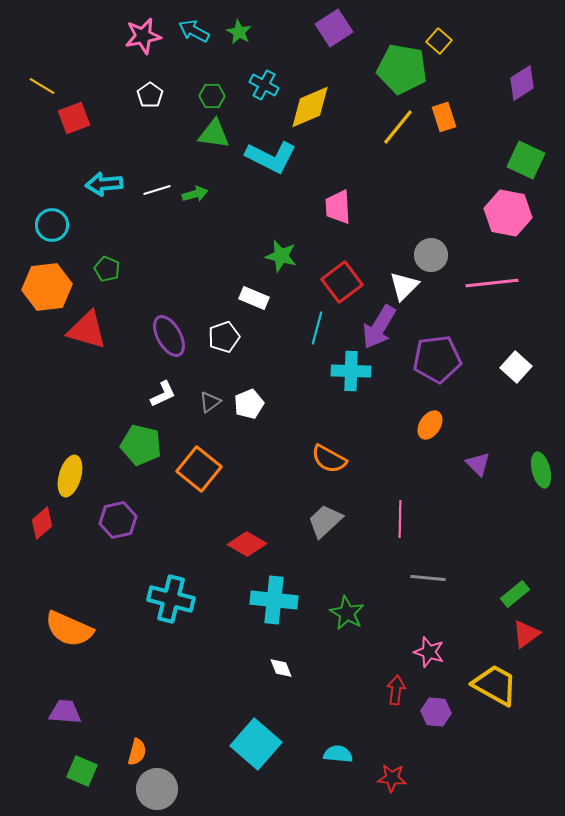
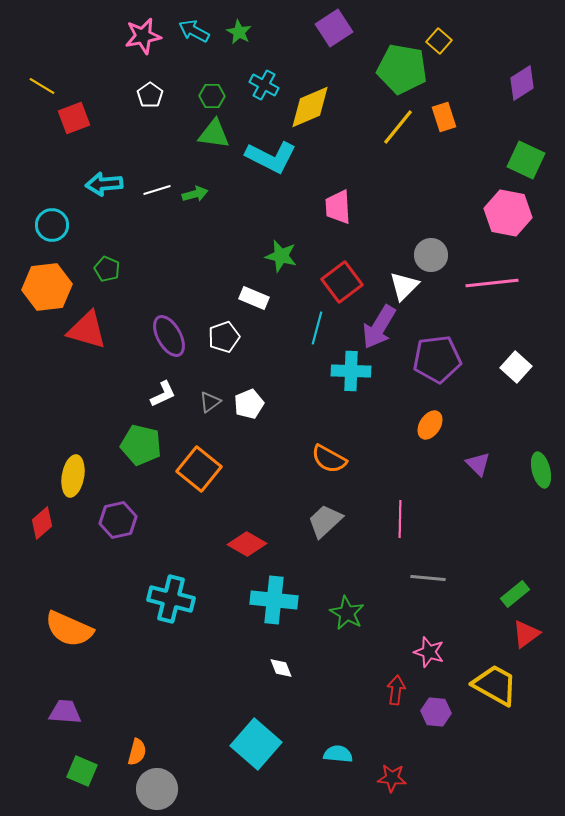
yellow ellipse at (70, 476): moved 3 px right; rotated 6 degrees counterclockwise
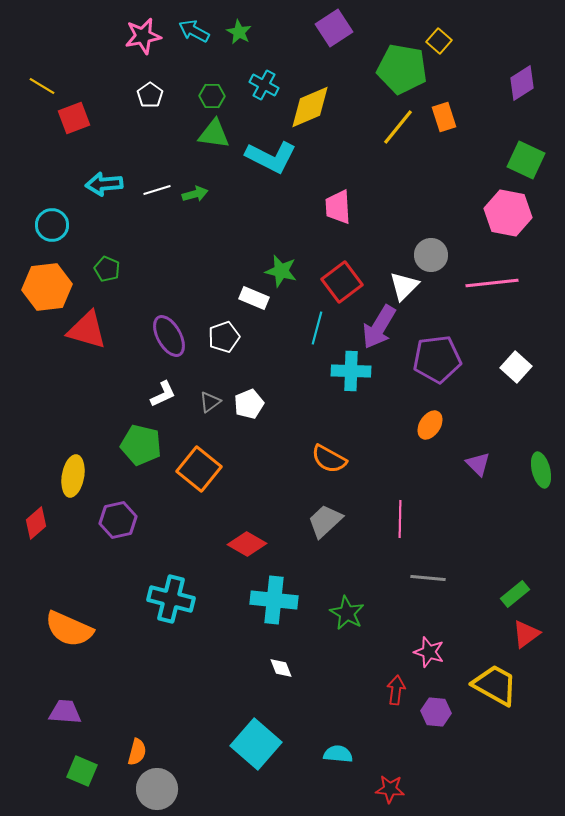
green star at (281, 256): moved 15 px down
red diamond at (42, 523): moved 6 px left
red star at (392, 778): moved 2 px left, 11 px down
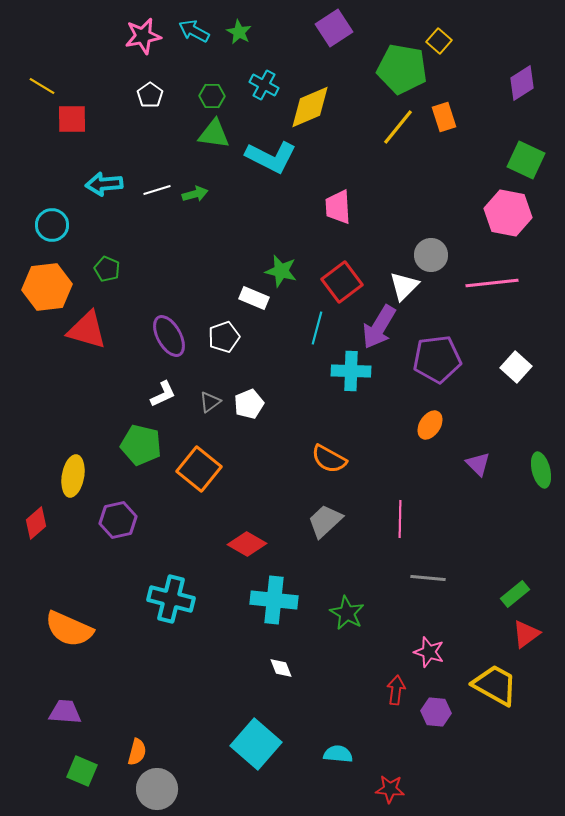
red square at (74, 118): moved 2 px left, 1 px down; rotated 20 degrees clockwise
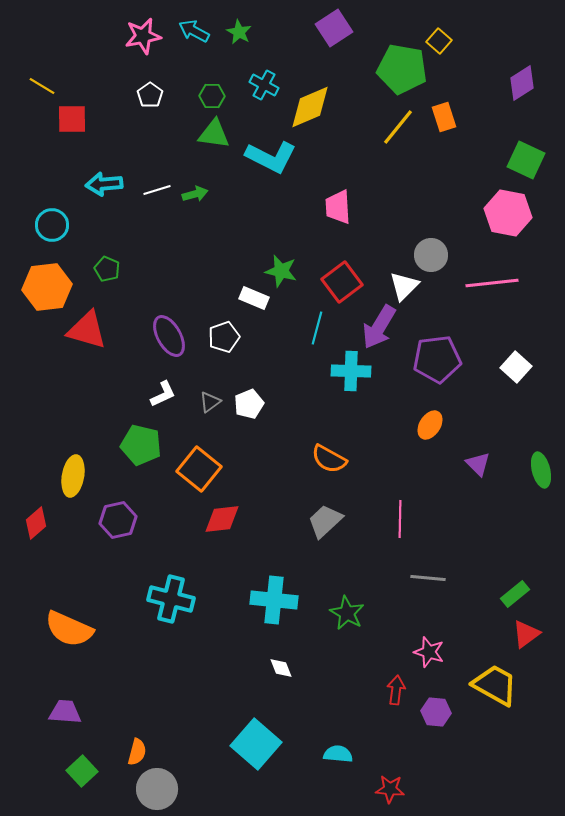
red diamond at (247, 544): moved 25 px left, 25 px up; rotated 36 degrees counterclockwise
green square at (82, 771): rotated 24 degrees clockwise
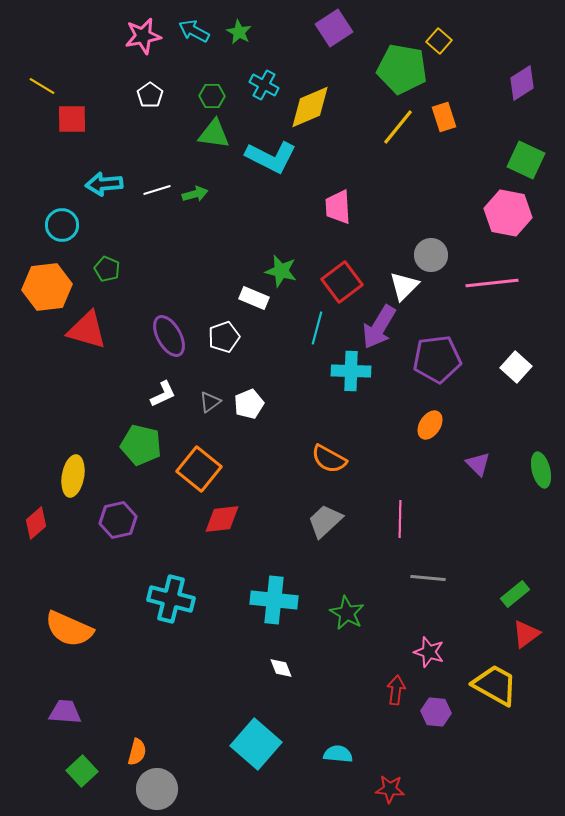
cyan circle at (52, 225): moved 10 px right
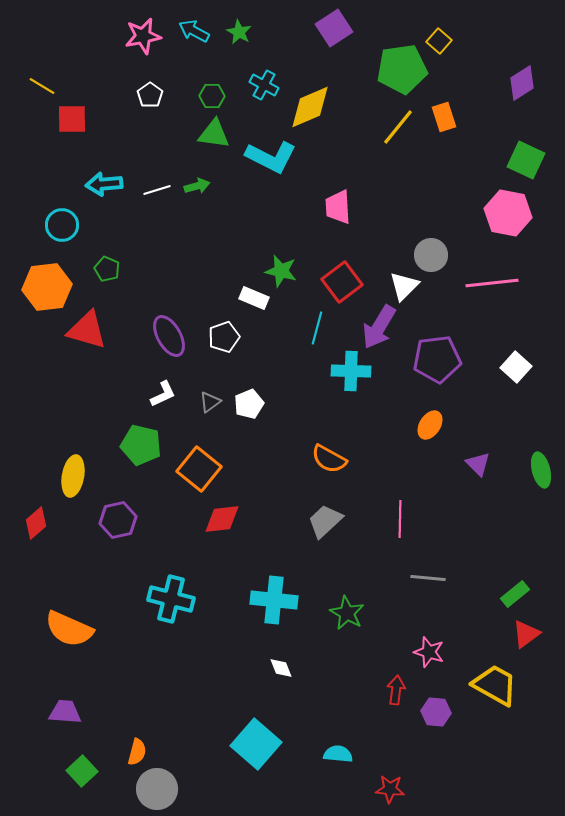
green pentagon at (402, 69): rotated 18 degrees counterclockwise
green arrow at (195, 194): moved 2 px right, 8 px up
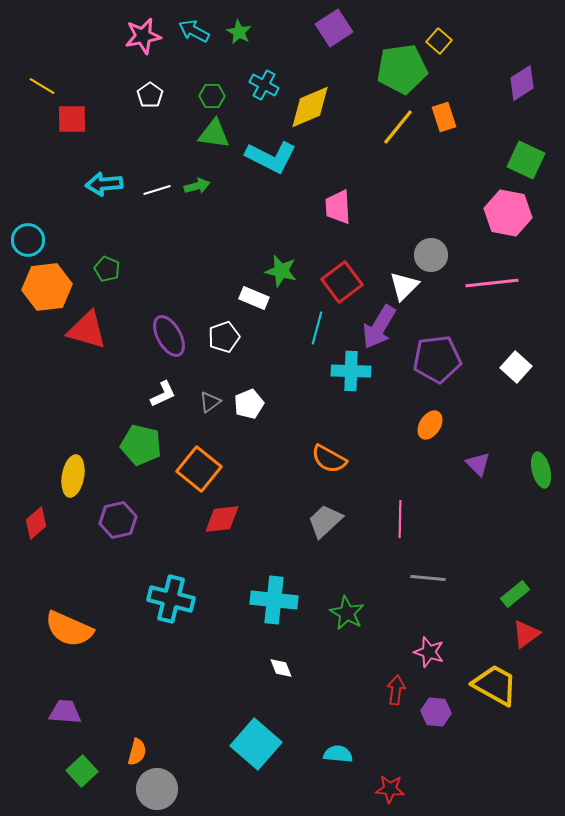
cyan circle at (62, 225): moved 34 px left, 15 px down
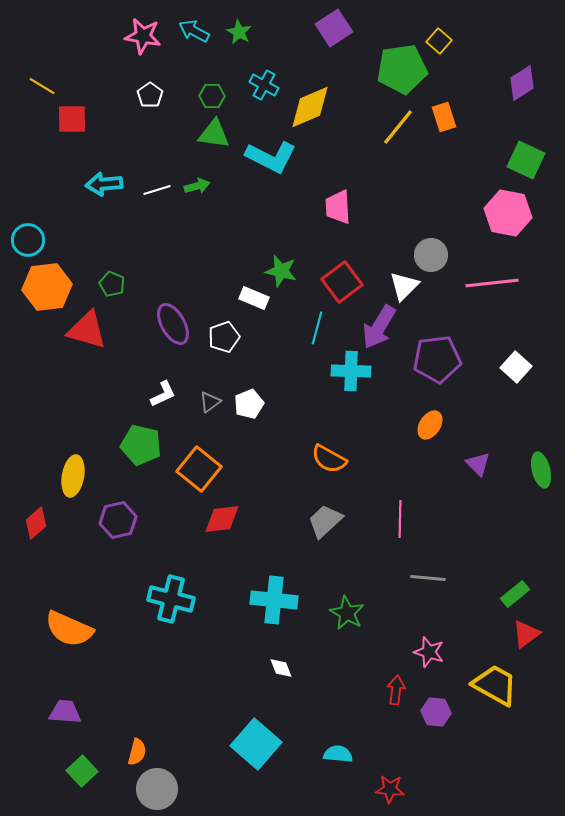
pink star at (143, 36): rotated 21 degrees clockwise
green pentagon at (107, 269): moved 5 px right, 15 px down
purple ellipse at (169, 336): moved 4 px right, 12 px up
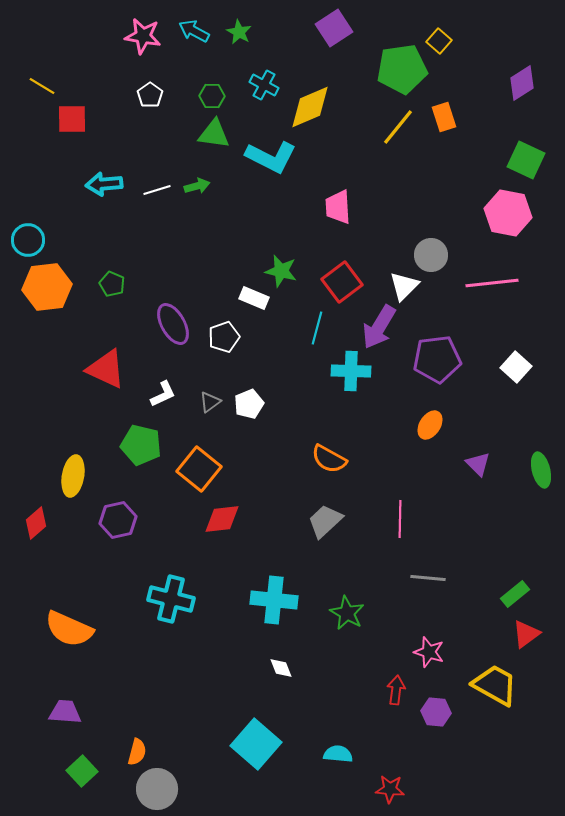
red triangle at (87, 330): moved 19 px right, 39 px down; rotated 9 degrees clockwise
